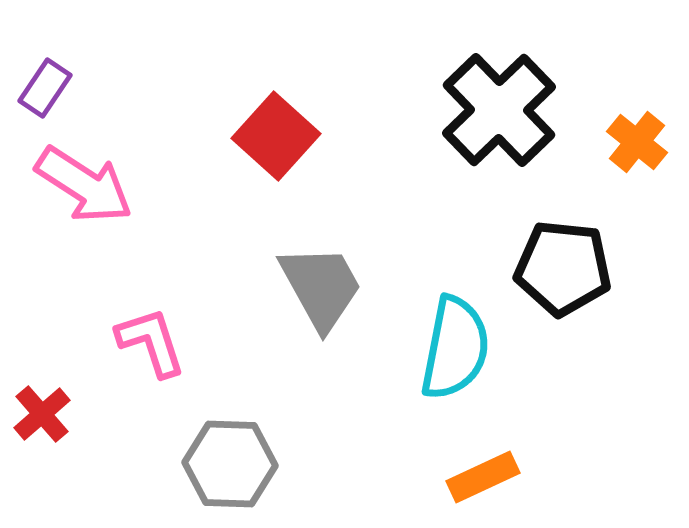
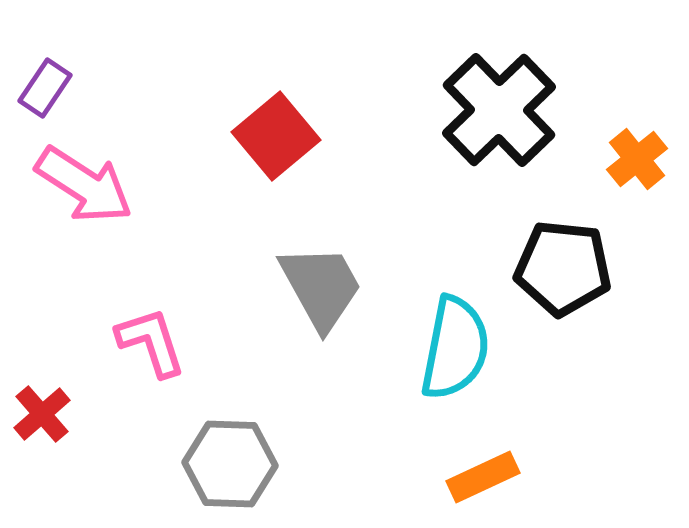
red square: rotated 8 degrees clockwise
orange cross: moved 17 px down; rotated 12 degrees clockwise
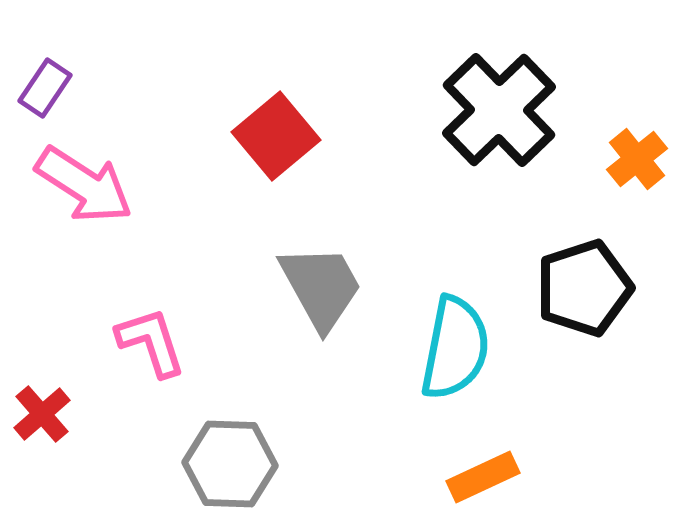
black pentagon: moved 21 px right, 20 px down; rotated 24 degrees counterclockwise
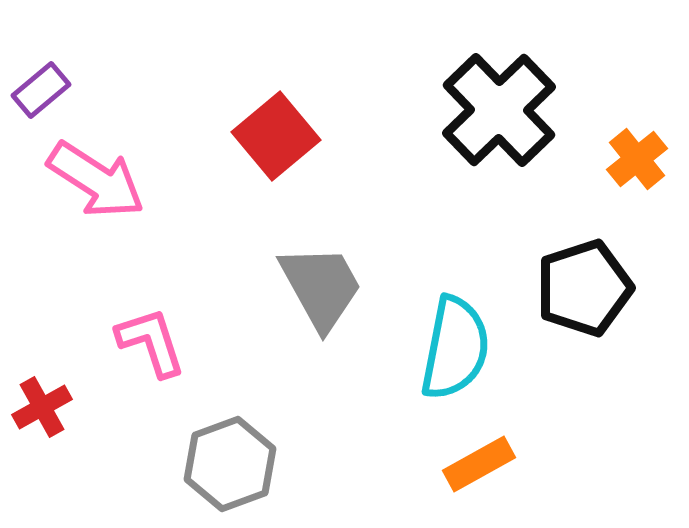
purple rectangle: moved 4 px left, 2 px down; rotated 16 degrees clockwise
pink arrow: moved 12 px right, 5 px up
red cross: moved 7 px up; rotated 12 degrees clockwise
gray hexagon: rotated 22 degrees counterclockwise
orange rectangle: moved 4 px left, 13 px up; rotated 4 degrees counterclockwise
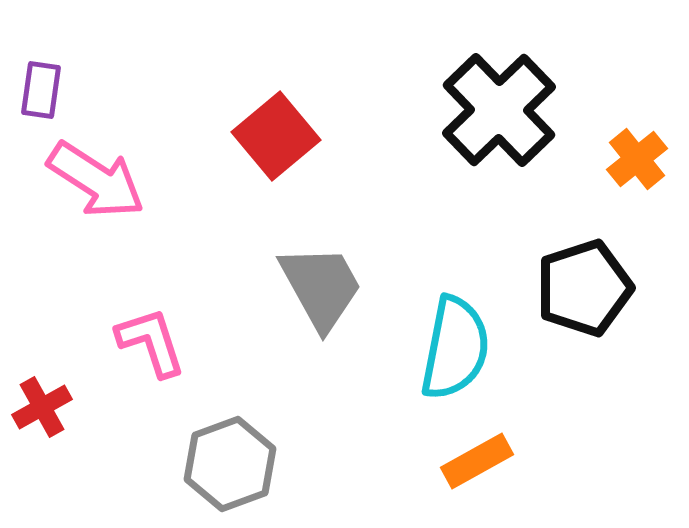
purple rectangle: rotated 42 degrees counterclockwise
orange rectangle: moved 2 px left, 3 px up
